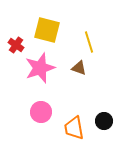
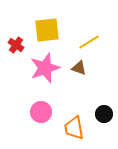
yellow square: rotated 20 degrees counterclockwise
yellow line: rotated 75 degrees clockwise
pink star: moved 5 px right
black circle: moved 7 px up
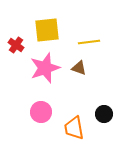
yellow line: rotated 25 degrees clockwise
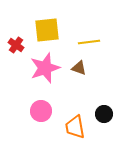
pink circle: moved 1 px up
orange trapezoid: moved 1 px right, 1 px up
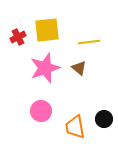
red cross: moved 2 px right, 8 px up; rotated 28 degrees clockwise
brown triangle: rotated 21 degrees clockwise
black circle: moved 5 px down
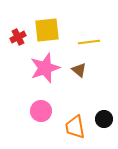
brown triangle: moved 2 px down
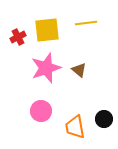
yellow line: moved 3 px left, 19 px up
pink star: moved 1 px right
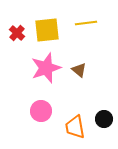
red cross: moved 1 px left, 4 px up; rotated 21 degrees counterclockwise
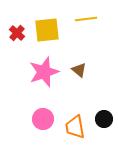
yellow line: moved 4 px up
pink star: moved 2 px left, 4 px down
pink circle: moved 2 px right, 8 px down
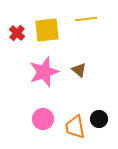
black circle: moved 5 px left
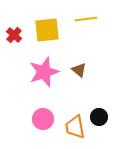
red cross: moved 3 px left, 2 px down
black circle: moved 2 px up
